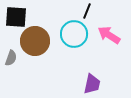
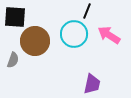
black square: moved 1 px left
gray semicircle: moved 2 px right, 2 px down
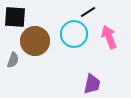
black line: moved 1 px right, 1 px down; rotated 35 degrees clockwise
pink arrow: moved 2 px down; rotated 35 degrees clockwise
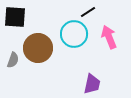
brown circle: moved 3 px right, 7 px down
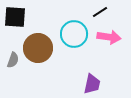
black line: moved 12 px right
pink arrow: rotated 120 degrees clockwise
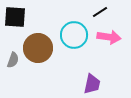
cyan circle: moved 1 px down
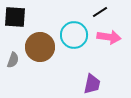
brown circle: moved 2 px right, 1 px up
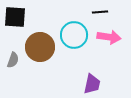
black line: rotated 28 degrees clockwise
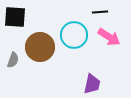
pink arrow: rotated 25 degrees clockwise
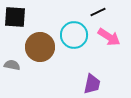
black line: moved 2 px left; rotated 21 degrees counterclockwise
gray semicircle: moved 1 px left, 5 px down; rotated 98 degrees counterclockwise
